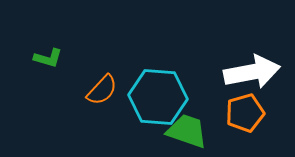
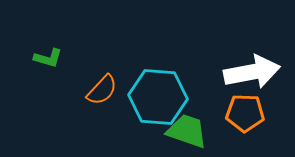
orange pentagon: rotated 18 degrees clockwise
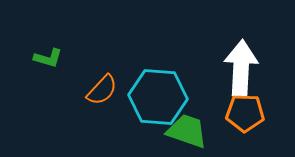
white arrow: moved 11 px left, 4 px up; rotated 76 degrees counterclockwise
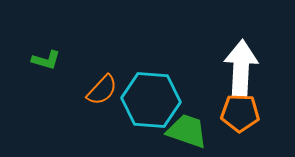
green L-shape: moved 2 px left, 2 px down
cyan hexagon: moved 7 px left, 3 px down
orange pentagon: moved 5 px left
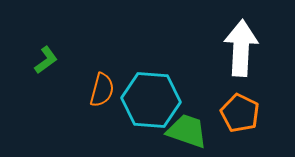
green L-shape: rotated 52 degrees counterclockwise
white arrow: moved 20 px up
orange semicircle: rotated 28 degrees counterclockwise
orange pentagon: rotated 24 degrees clockwise
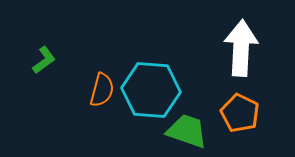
green L-shape: moved 2 px left
cyan hexagon: moved 10 px up
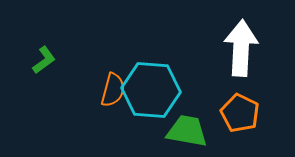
orange semicircle: moved 11 px right
green trapezoid: rotated 9 degrees counterclockwise
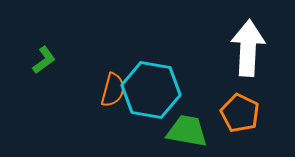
white arrow: moved 7 px right
cyan hexagon: rotated 6 degrees clockwise
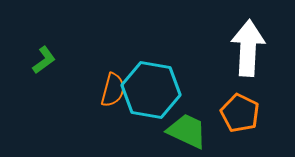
green trapezoid: rotated 15 degrees clockwise
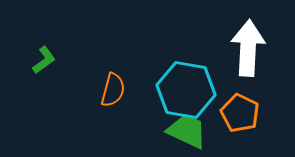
cyan hexagon: moved 35 px right
